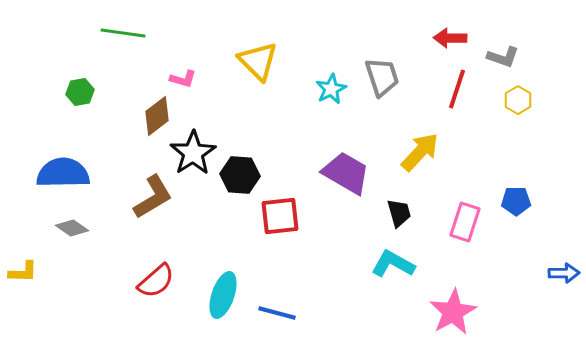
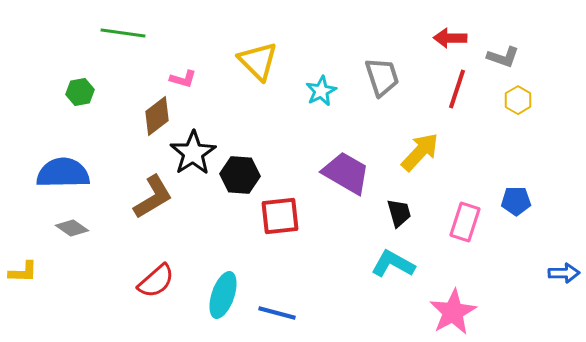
cyan star: moved 10 px left, 2 px down
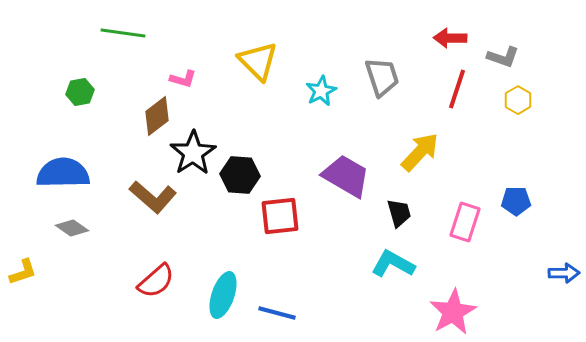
purple trapezoid: moved 3 px down
brown L-shape: rotated 72 degrees clockwise
yellow L-shape: rotated 20 degrees counterclockwise
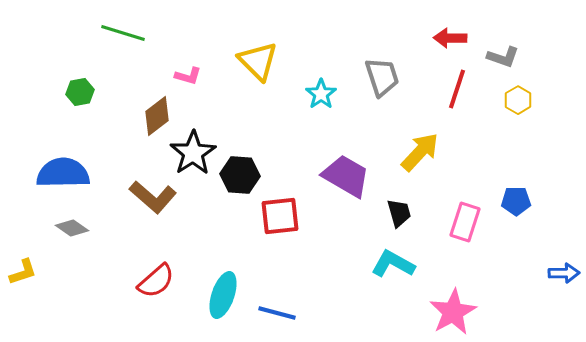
green line: rotated 9 degrees clockwise
pink L-shape: moved 5 px right, 3 px up
cyan star: moved 3 px down; rotated 8 degrees counterclockwise
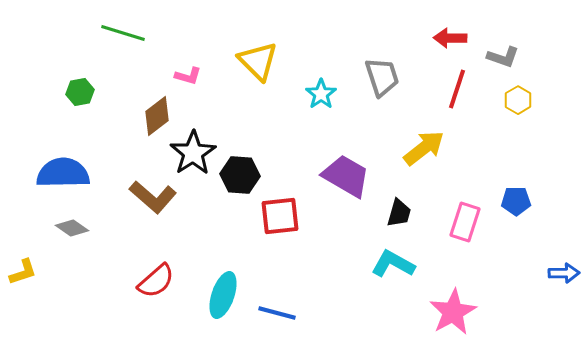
yellow arrow: moved 4 px right, 4 px up; rotated 9 degrees clockwise
black trapezoid: rotated 32 degrees clockwise
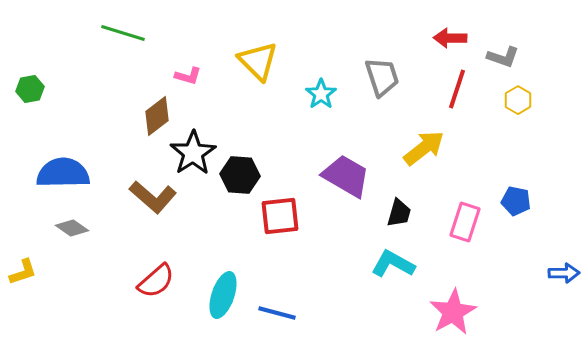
green hexagon: moved 50 px left, 3 px up
blue pentagon: rotated 12 degrees clockwise
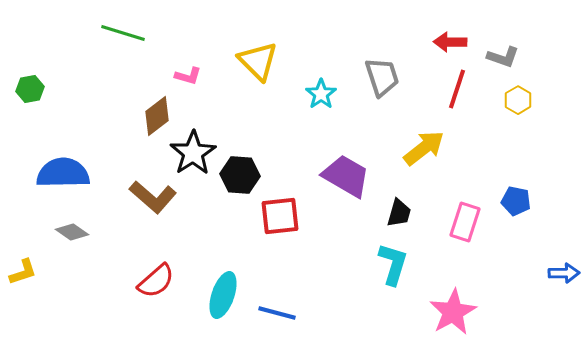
red arrow: moved 4 px down
gray diamond: moved 4 px down
cyan L-shape: rotated 78 degrees clockwise
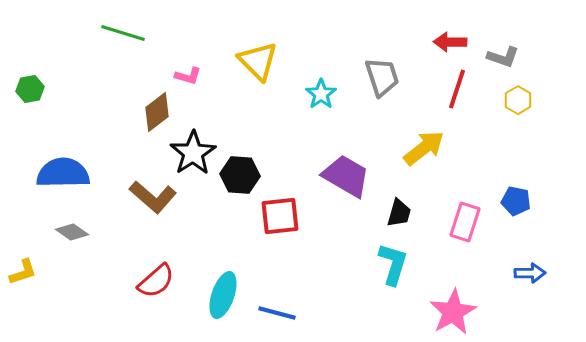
brown diamond: moved 4 px up
blue arrow: moved 34 px left
